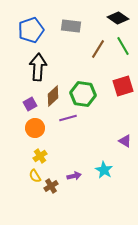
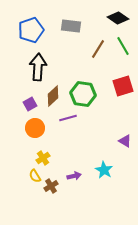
yellow cross: moved 3 px right, 2 px down
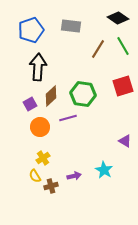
brown diamond: moved 2 px left
orange circle: moved 5 px right, 1 px up
brown cross: rotated 16 degrees clockwise
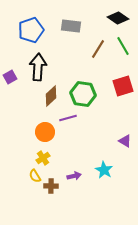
purple square: moved 20 px left, 27 px up
orange circle: moved 5 px right, 5 px down
brown cross: rotated 16 degrees clockwise
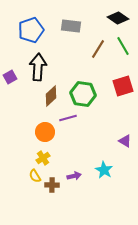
brown cross: moved 1 px right, 1 px up
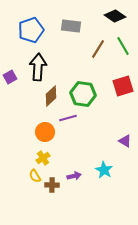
black diamond: moved 3 px left, 2 px up
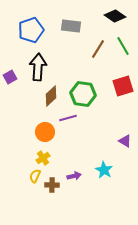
yellow semicircle: rotated 56 degrees clockwise
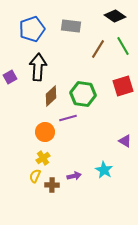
blue pentagon: moved 1 px right, 1 px up
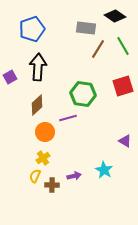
gray rectangle: moved 15 px right, 2 px down
brown diamond: moved 14 px left, 9 px down
